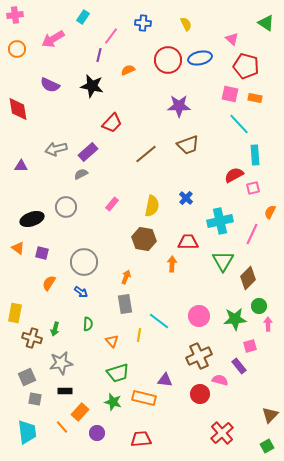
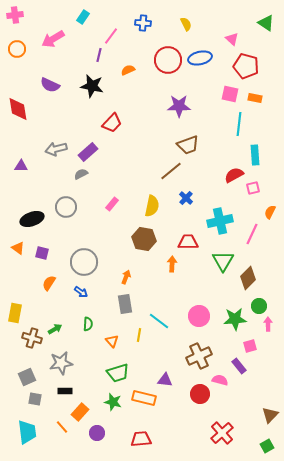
cyan line at (239, 124): rotated 50 degrees clockwise
brown line at (146, 154): moved 25 px right, 17 px down
green arrow at (55, 329): rotated 136 degrees counterclockwise
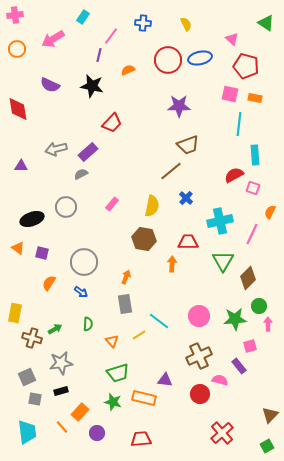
pink square at (253, 188): rotated 32 degrees clockwise
yellow line at (139, 335): rotated 48 degrees clockwise
black rectangle at (65, 391): moved 4 px left; rotated 16 degrees counterclockwise
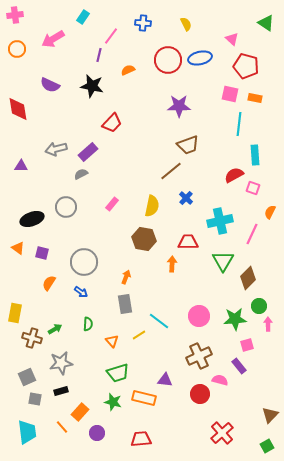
pink square at (250, 346): moved 3 px left, 1 px up
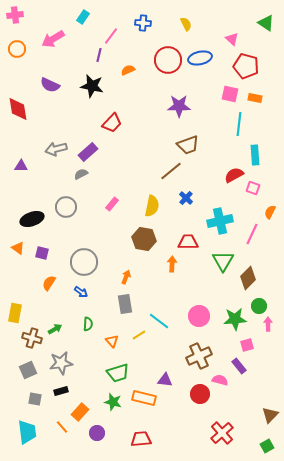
gray square at (27, 377): moved 1 px right, 7 px up
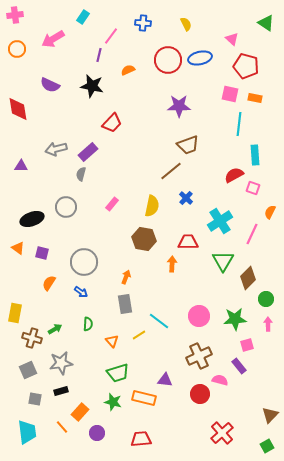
gray semicircle at (81, 174): rotated 48 degrees counterclockwise
cyan cross at (220, 221): rotated 20 degrees counterclockwise
green circle at (259, 306): moved 7 px right, 7 px up
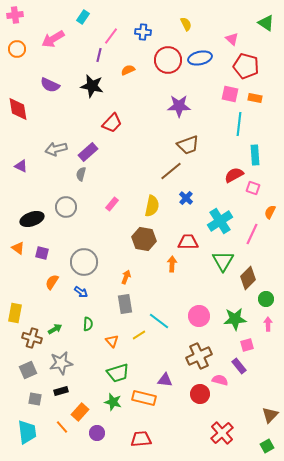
blue cross at (143, 23): moved 9 px down
purple triangle at (21, 166): rotated 24 degrees clockwise
orange semicircle at (49, 283): moved 3 px right, 1 px up
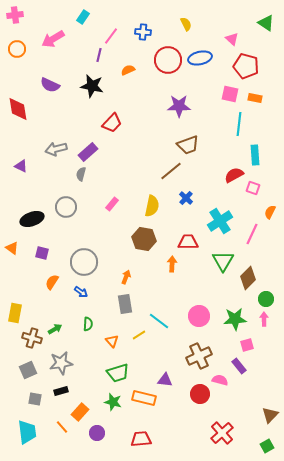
orange triangle at (18, 248): moved 6 px left
pink arrow at (268, 324): moved 4 px left, 5 px up
